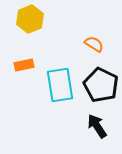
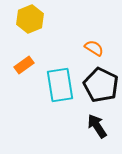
orange semicircle: moved 4 px down
orange rectangle: rotated 24 degrees counterclockwise
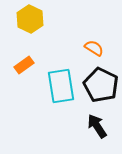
yellow hexagon: rotated 12 degrees counterclockwise
cyan rectangle: moved 1 px right, 1 px down
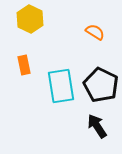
orange semicircle: moved 1 px right, 16 px up
orange rectangle: rotated 66 degrees counterclockwise
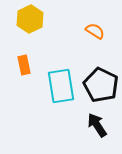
yellow hexagon: rotated 8 degrees clockwise
orange semicircle: moved 1 px up
black arrow: moved 1 px up
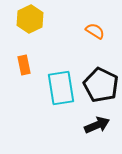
cyan rectangle: moved 2 px down
black arrow: rotated 100 degrees clockwise
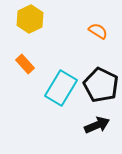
orange semicircle: moved 3 px right
orange rectangle: moved 1 px right, 1 px up; rotated 30 degrees counterclockwise
cyan rectangle: rotated 40 degrees clockwise
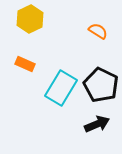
orange rectangle: rotated 24 degrees counterclockwise
black arrow: moved 1 px up
